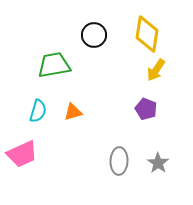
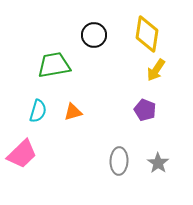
purple pentagon: moved 1 px left, 1 px down
pink trapezoid: rotated 20 degrees counterclockwise
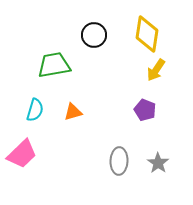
cyan semicircle: moved 3 px left, 1 px up
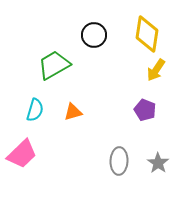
green trapezoid: rotated 20 degrees counterclockwise
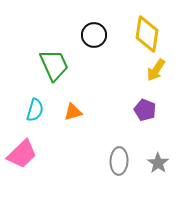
green trapezoid: rotated 96 degrees clockwise
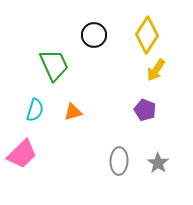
yellow diamond: moved 1 px down; rotated 24 degrees clockwise
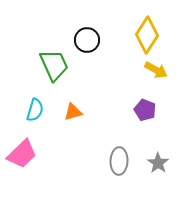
black circle: moved 7 px left, 5 px down
yellow arrow: rotated 95 degrees counterclockwise
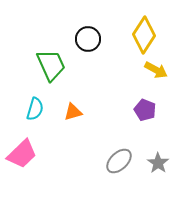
yellow diamond: moved 3 px left
black circle: moved 1 px right, 1 px up
green trapezoid: moved 3 px left
cyan semicircle: moved 1 px up
gray ellipse: rotated 44 degrees clockwise
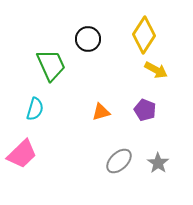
orange triangle: moved 28 px right
